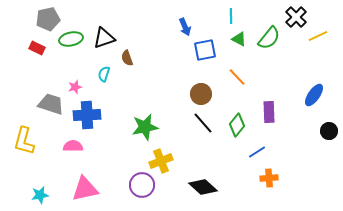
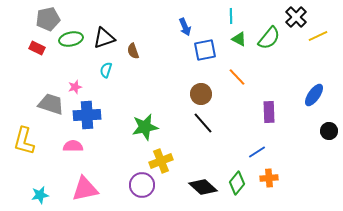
brown semicircle: moved 6 px right, 7 px up
cyan semicircle: moved 2 px right, 4 px up
green diamond: moved 58 px down
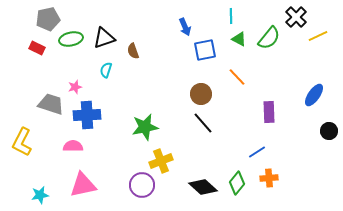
yellow L-shape: moved 2 px left, 1 px down; rotated 12 degrees clockwise
pink triangle: moved 2 px left, 4 px up
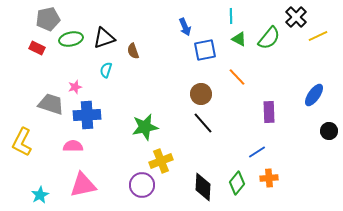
black diamond: rotated 52 degrees clockwise
cyan star: rotated 18 degrees counterclockwise
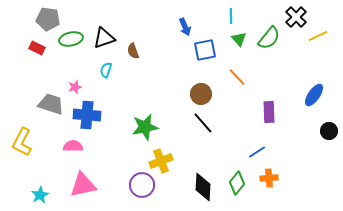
gray pentagon: rotated 20 degrees clockwise
green triangle: rotated 21 degrees clockwise
blue cross: rotated 8 degrees clockwise
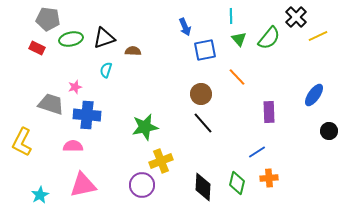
brown semicircle: rotated 112 degrees clockwise
green diamond: rotated 25 degrees counterclockwise
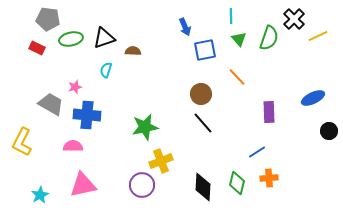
black cross: moved 2 px left, 2 px down
green semicircle: rotated 20 degrees counterclockwise
blue ellipse: moved 1 px left, 3 px down; rotated 30 degrees clockwise
gray trapezoid: rotated 12 degrees clockwise
